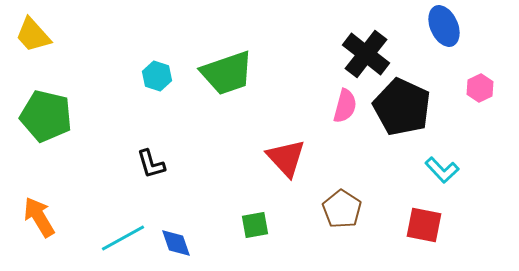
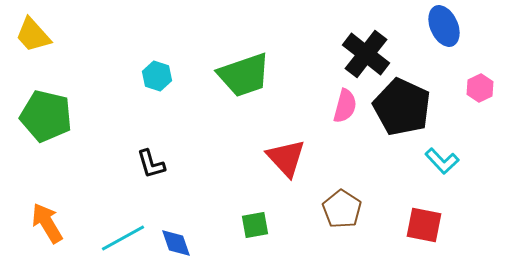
green trapezoid: moved 17 px right, 2 px down
cyan L-shape: moved 9 px up
orange arrow: moved 8 px right, 6 px down
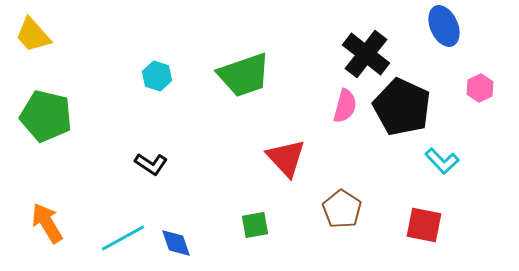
black L-shape: rotated 40 degrees counterclockwise
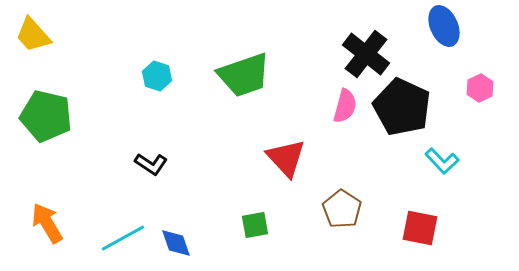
red square: moved 4 px left, 3 px down
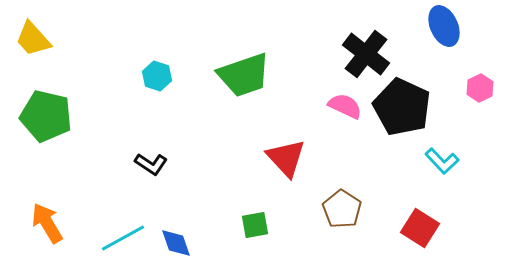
yellow trapezoid: moved 4 px down
pink semicircle: rotated 80 degrees counterclockwise
red square: rotated 21 degrees clockwise
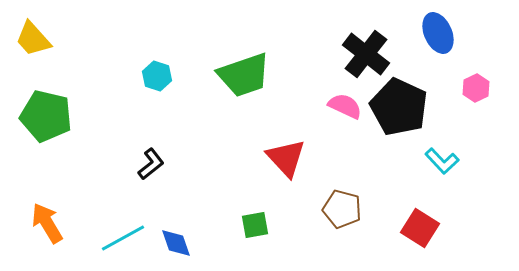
blue ellipse: moved 6 px left, 7 px down
pink hexagon: moved 4 px left
black pentagon: moved 3 px left
black L-shape: rotated 72 degrees counterclockwise
brown pentagon: rotated 18 degrees counterclockwise
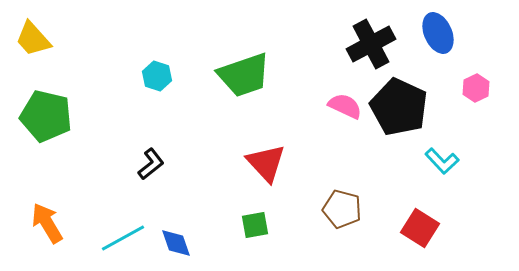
black cross: moved 5 px right, 10 px up; rotated 24 degrees clockwise
red triangle: moved 20 px left, 5 px down
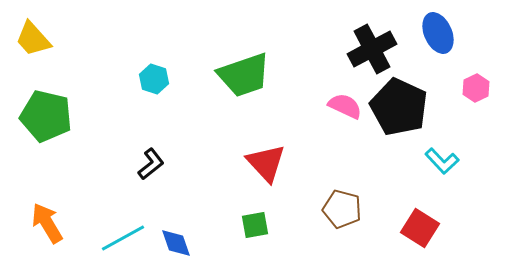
black cross: moved 1 px right, 5 px down
cyan hexagon: moved 3 px left, 3 px down
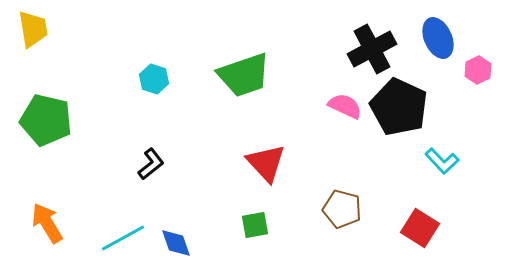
blue ellipse: moved 5 px down
yellow trapezoid: moved 10 px up; rotated 147 degrees counterclockwise
pink hexagon: moved 2 px right, 18 px up
green pentagon: moved 4 px down
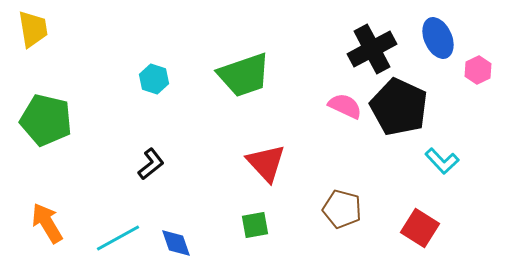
cyan line: moved 5 px left
